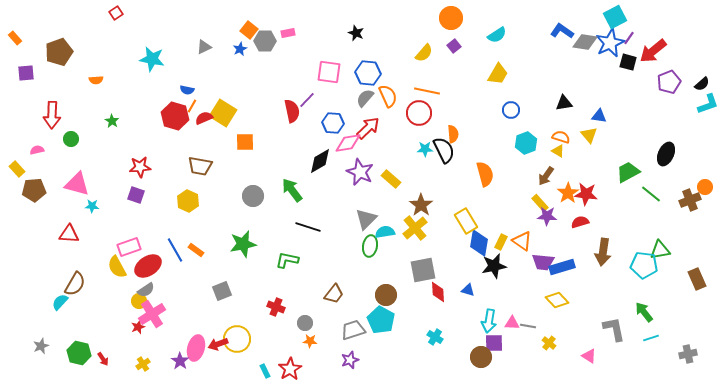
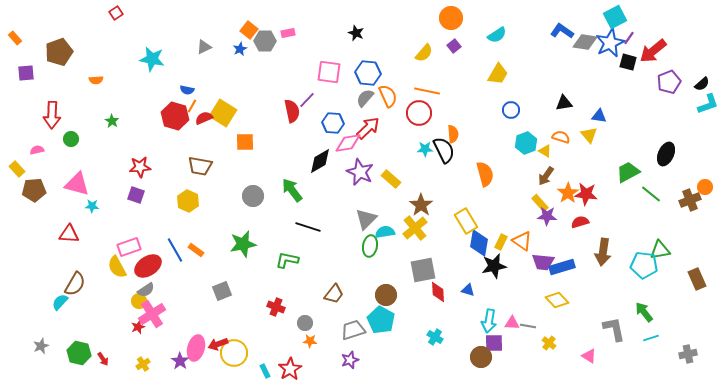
yellow triangle at (558, 151): moved 13 px left
yellow circle at (237, 339): moved 3 px left, 14 px down
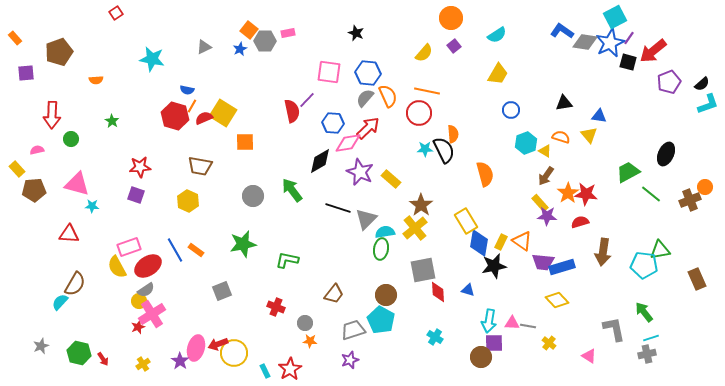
black line at (308, 227): moved 30 px right, 19 px up
green ellipse at (370, 246): moved 11 px right, 3 px down
gray cross at (688, 354): moved 41 px left
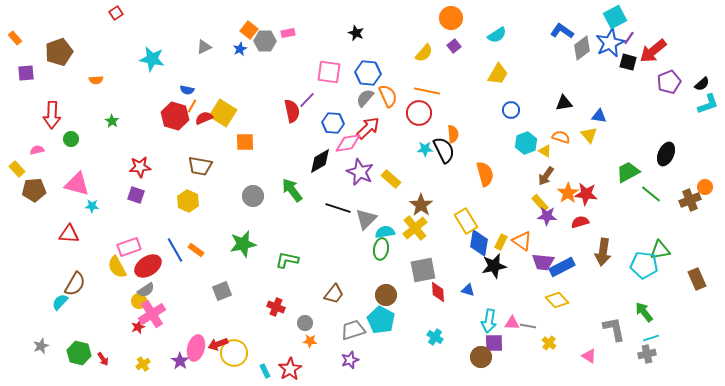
gray diamond at (585, 42): moved 3 px left, 6 px down; rotated 45 degrees counterclockwise
blue rectangle at (562, 267): rotated 10 degrees counterclockwise
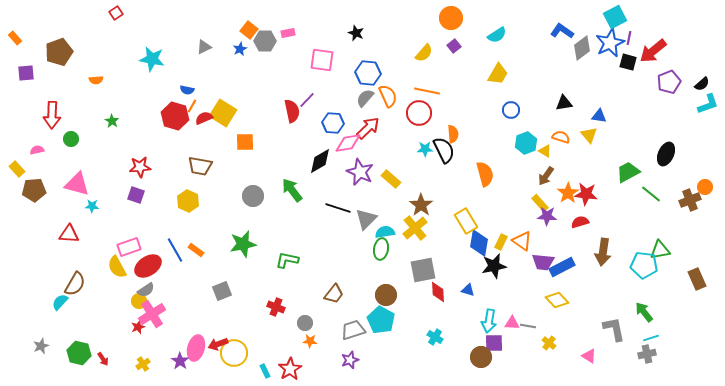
purple line at (629, 38): rotated 24 degrees counterclockwise
pink square at (329, 72): moved 7 px left, 12 px up
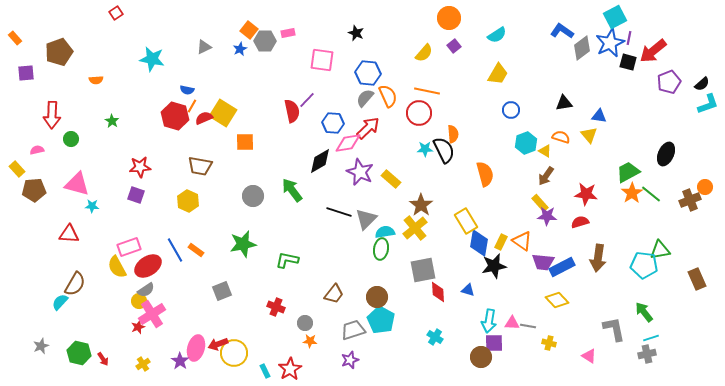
orange circle at (451, 18): moved 2 px left
orange star at (568, 193): moved 64 px right
black line at (338, 208): moved 1 px right, 4 px down
brown arrow at (603, 252): moved 5 px left, 6 px down
brown circle at (386, 295): moved 9 px left, 2 px down
yellow cross at (549, 343): rotated 24 degrees counterclockwise
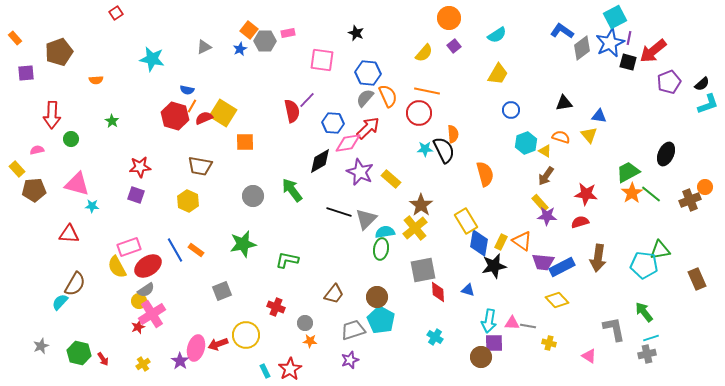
yellow circle at (234, 353): moved 12 px right, 18 px up
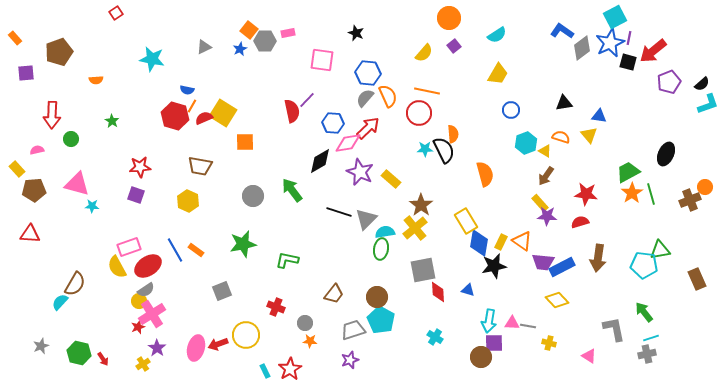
green line at (651, 194): rotated 35 degrees clockwise
red triangle at (69, 234): moved 39 px left
purple star at (180, 361): moved 23 px left, 13 px up
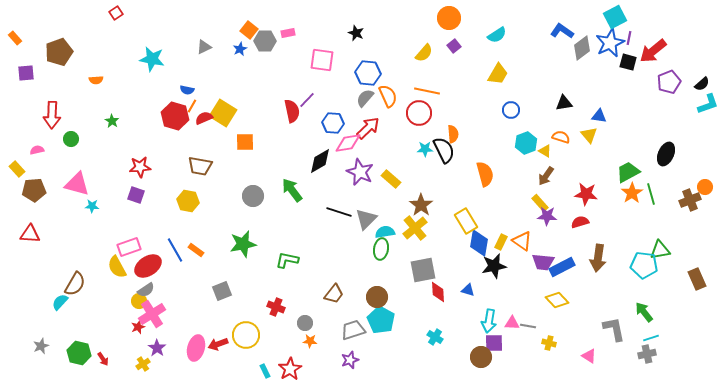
yellow hexagon at (188, 201): rotated 15 degrees counterclockwise
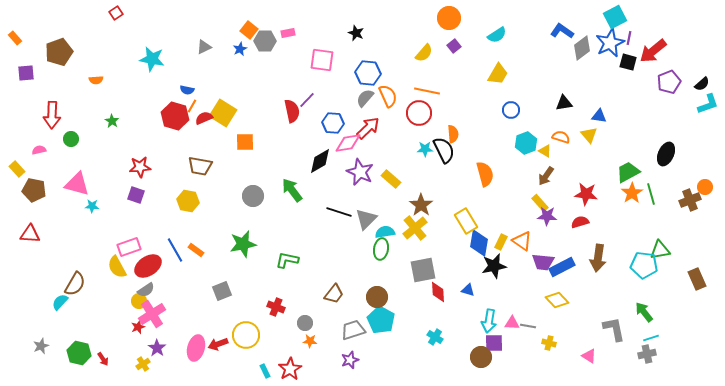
pink semicircle at (37, 150): moved 2 px right
brown pentagon at (34, 190): rotated 15 degrees clockwise
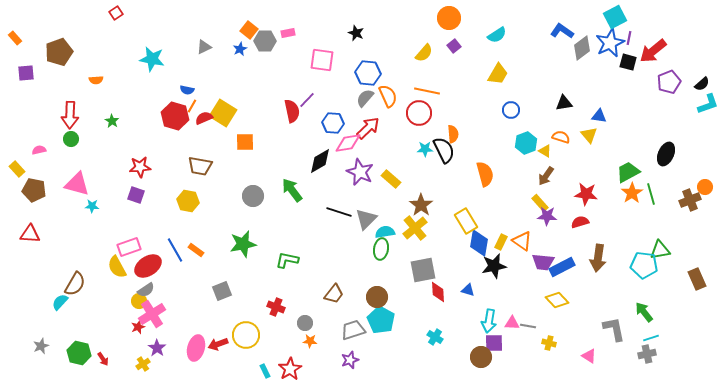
red arrow at (52, 115): moved 18 px right
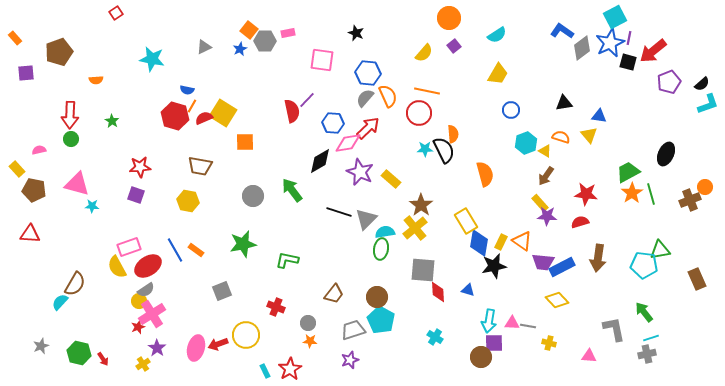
gray square at (423, 270): rotated 16 degrees clockwise
gray circle at (305, 323): moved 3 px right
pink triangle at (589, 356): rotated 28 degrees counterclockwise
